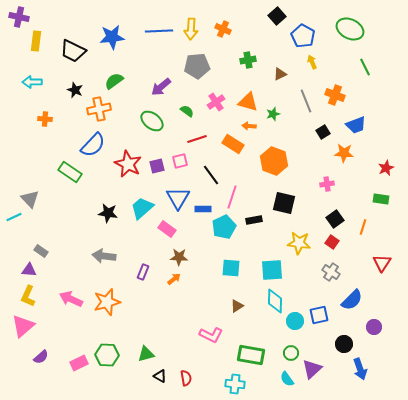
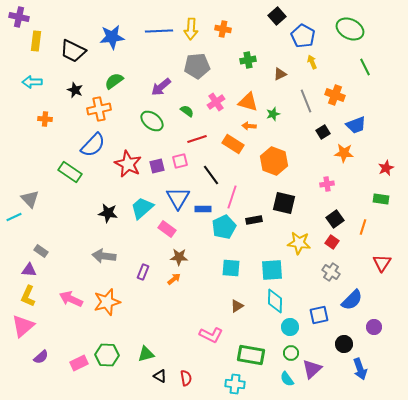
orange cross at (223, 29): rotated 14 degrees counterclockwise
cyan circle at (295, 321): moved 5 px left, 6 px down
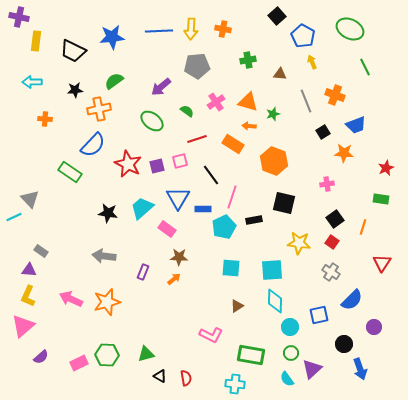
brown triangle at (280, 74): rotated 32 degrees clockwise
black star at (75, 90): rotated 28 degrees counterclockwise
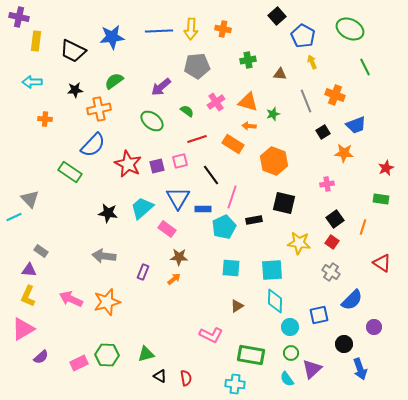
red triangle at (382, 263): rotated 30 degrees counterclockwise
pink triangle at (23, 326): moved 3 px down; rotated 10 degrees clockwise
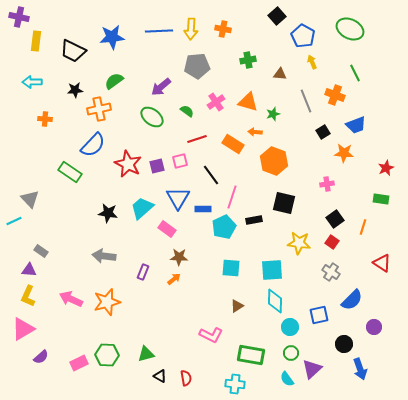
green line at (365, 67): moved 10 px left, 6 px down
green ellipse at (152, 121): moved 4 px up
orange arrow at (249, 126): moved 6 px right, 6 px down
cyan line at (14, 217): moved 4 px down
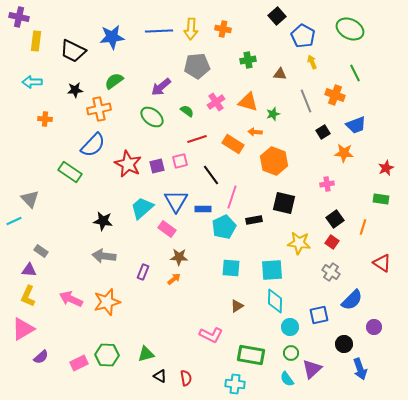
blue triangle at (178, 198): moved 2 px left, 3 px down
black star at (108, 213): moved 5 px left, 8 px down
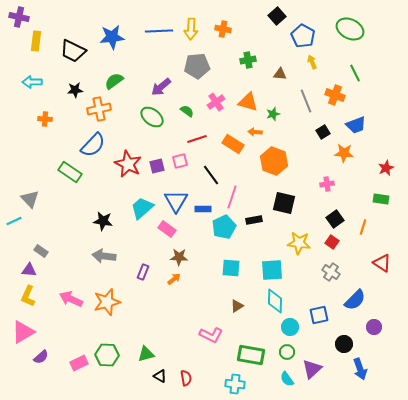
blue semicircle at (352, 300): moved 3 px right
pink triangle at (23, 329): moved 3 px down
green circle at (291, 353): moved 4 px left, 1 px up
